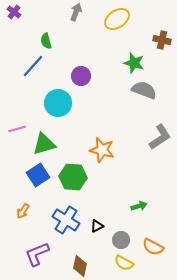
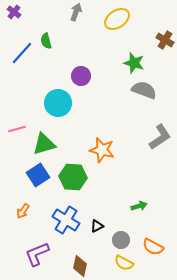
brown cross: moved 3 px right; rotated 18 degrees clockwise
blue line: moved 11 px left, 13 px up
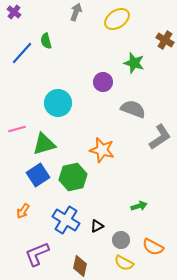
purple circle: moved 22 px right, 6 px down
gray semicircle: moved 11 px left, 19 px down
green hexagon: rotated 16 degrees counterclockwise
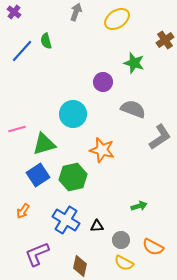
brown cross: rotated 24 degrees clockwise
blue line: moved 2 px up
cyan circle: moved 15 px right, 11 px down
black triangle: rotated 24 degrees clockwise
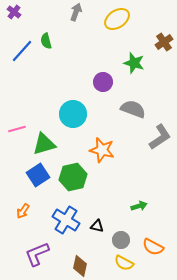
brown cross: moved 1 px left, 2 px down
black triangle: rotated 16 degrees clockwise
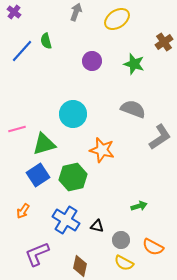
green star: moved 1 px down
purple circle: moved 11 px left, 21 px up
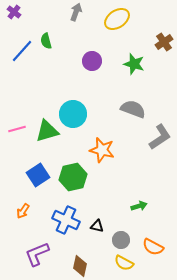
green triangle: moved 3 px right, 13 px up
blue cross: rotated 8 degrees counterclockwise
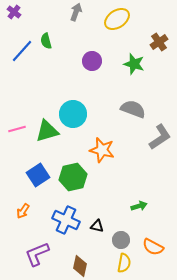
brown cross: moved 5 px left
yellow semicircle: rotated 108 degrees counterclockwise
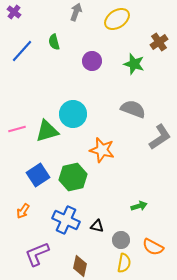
green semicircle: moved 8 px right, 1 px down
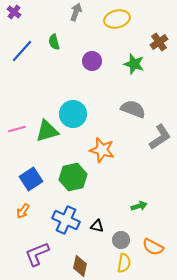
yellow ellipse: rotated 20 degrees clockwise
blue square: moved 7 px left, 4 px down
